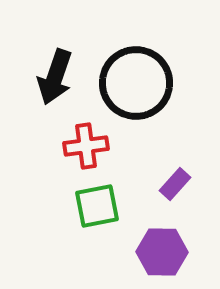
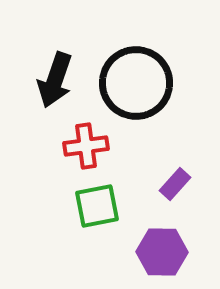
black arrow: moved 3 px down
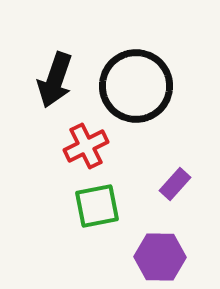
black circle: moved 3 px down
red cross: rotated 18 degrees counterclockwise
purple hexagon: moved 2 px left, 5 px down
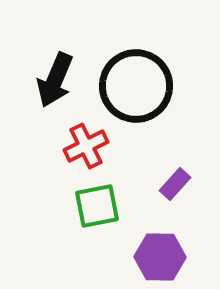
black arrow: rotated 4 degrees clockwise
